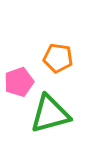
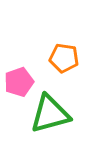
orange pentagon: moved 6 px right
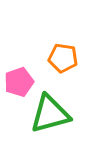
orange pentagon: moved 1 px left
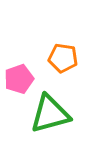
pink pentagon: moved 3 px up
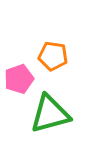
orange pentagon: moved 10 px left, 2 px up
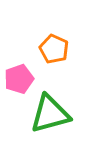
orange pentagon: moved 1 px right, 7 px up; rotated 16 degrees clockwise
